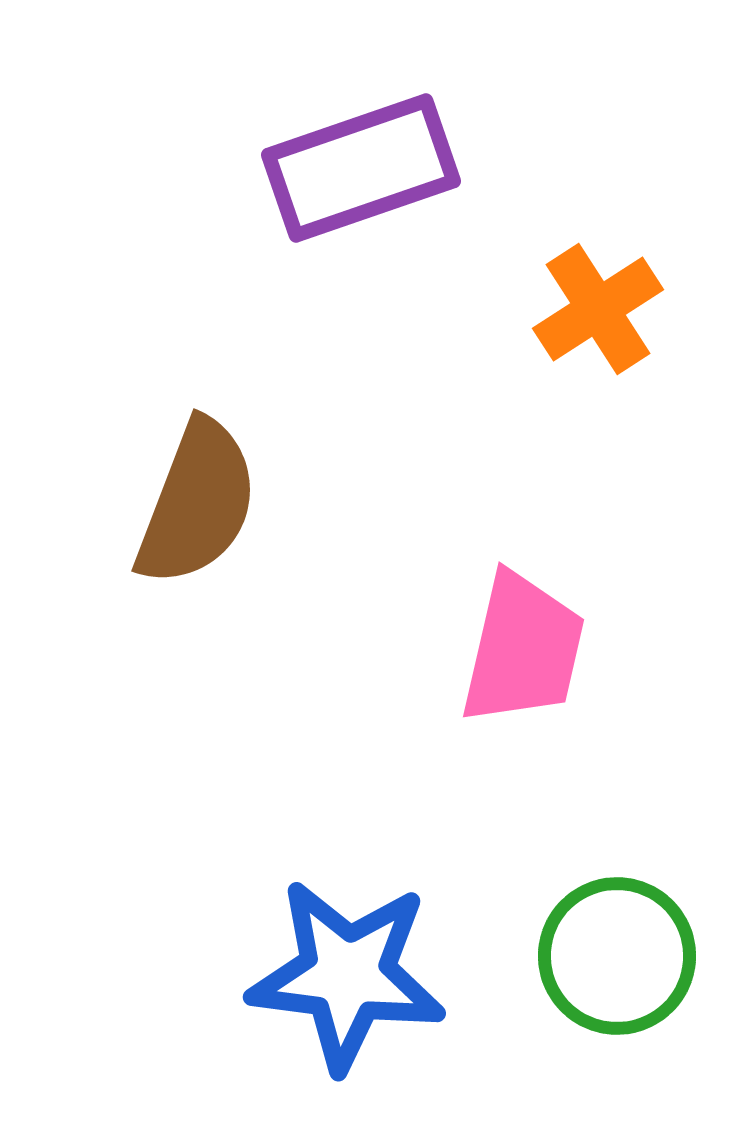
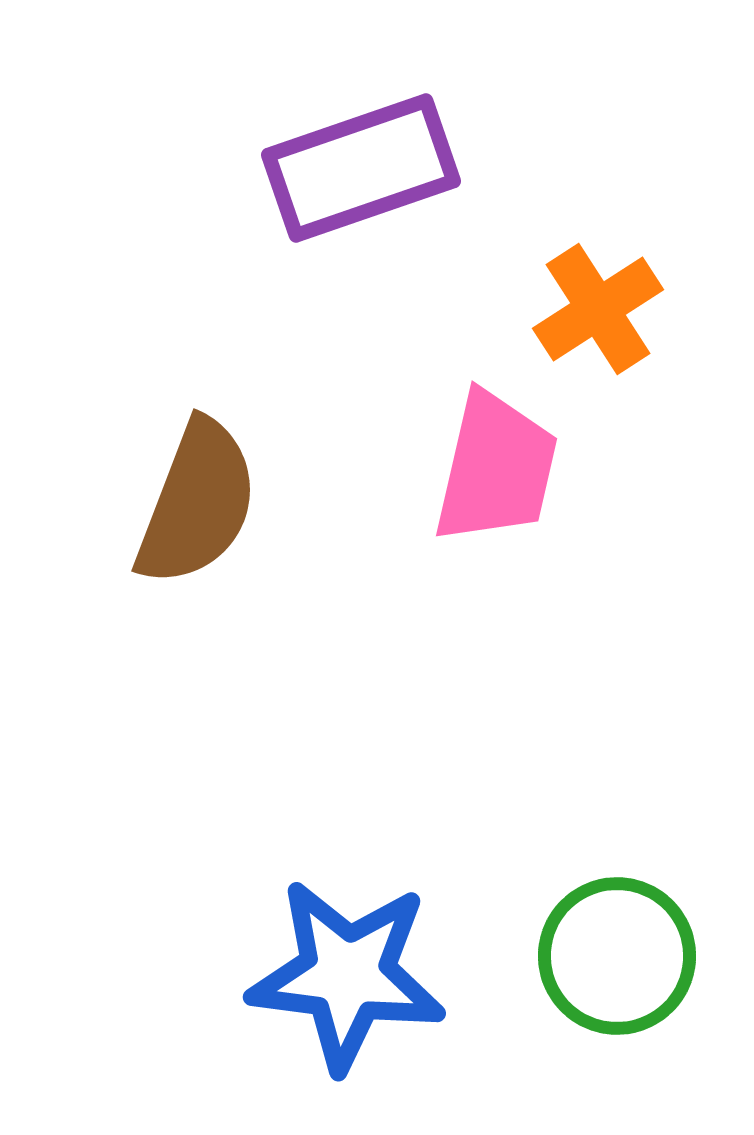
pink trapezoid: moved 27 px left, 181 px up
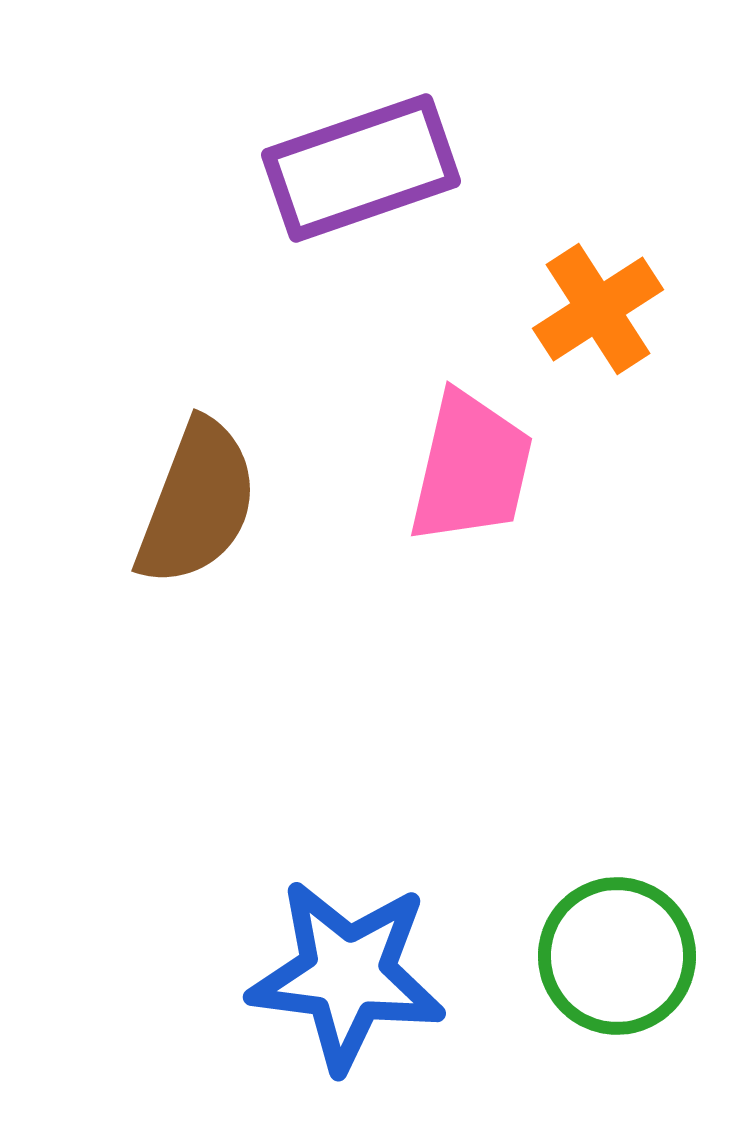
pink trapezoid: moved 25 px left
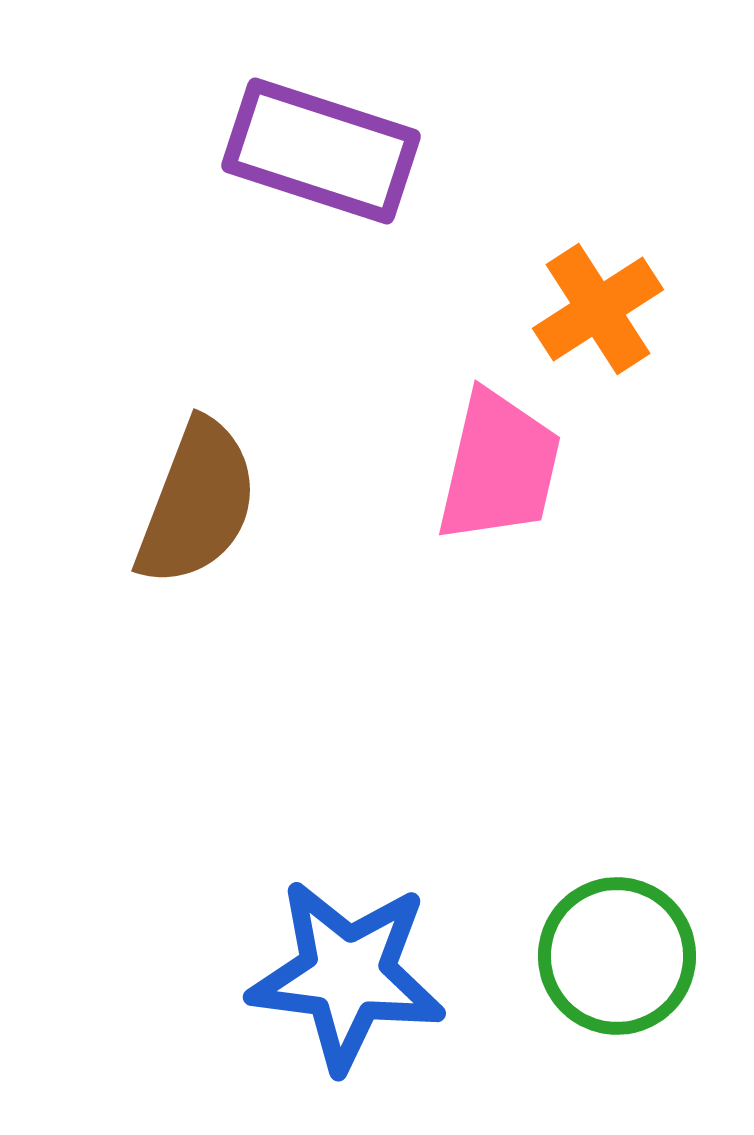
purple rectangle: moved 40 px left, 17 px up; rotated 37 degrees clockwise
pink trapezoid: moved 28 px right, 1 px up
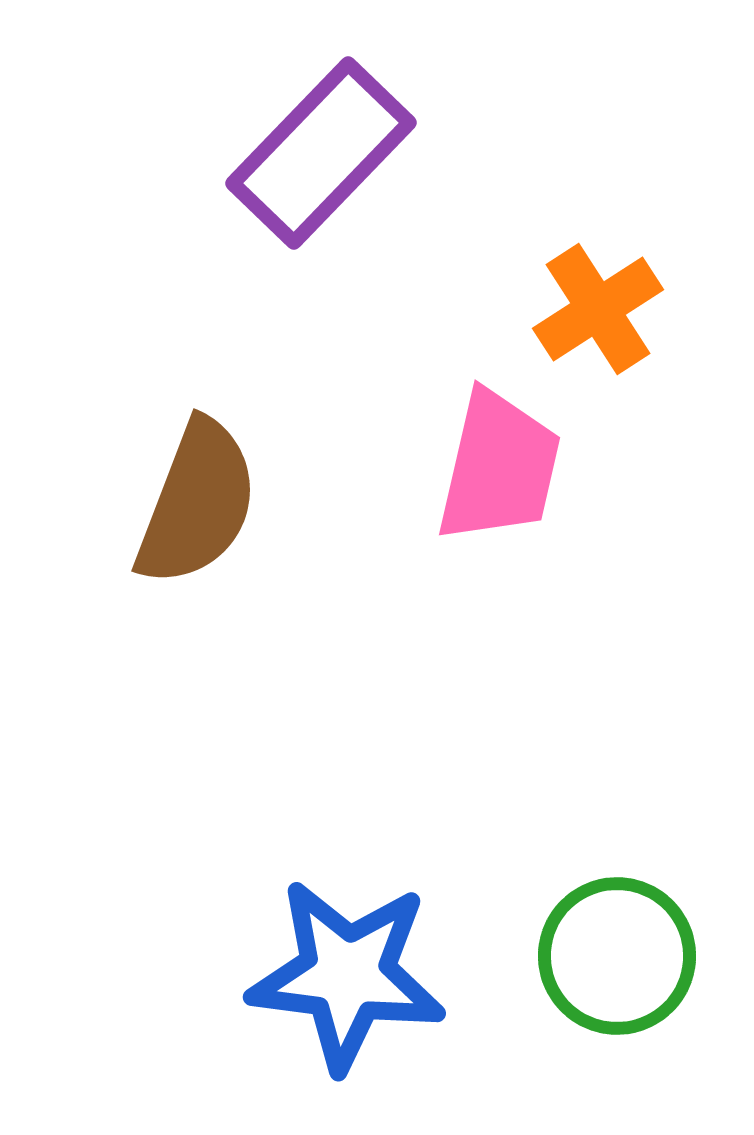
purple rectangle: moved 2 px down; rotated 64 degrees counterclockwise
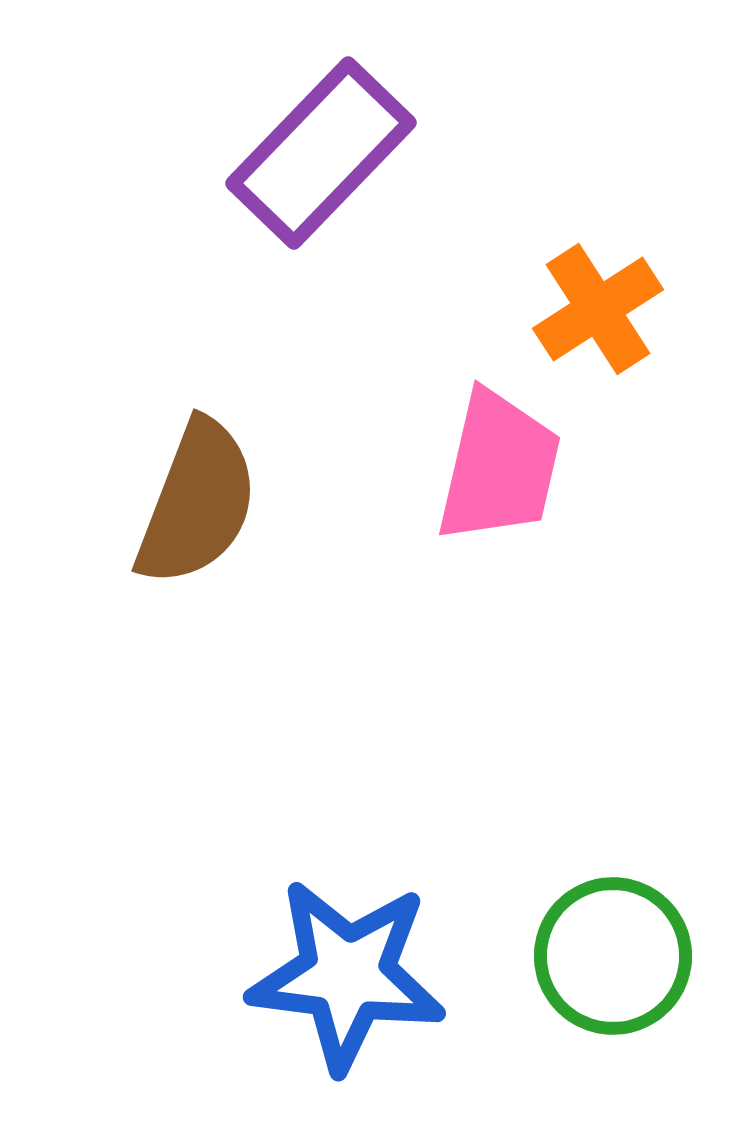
green circle: moved 4 px left
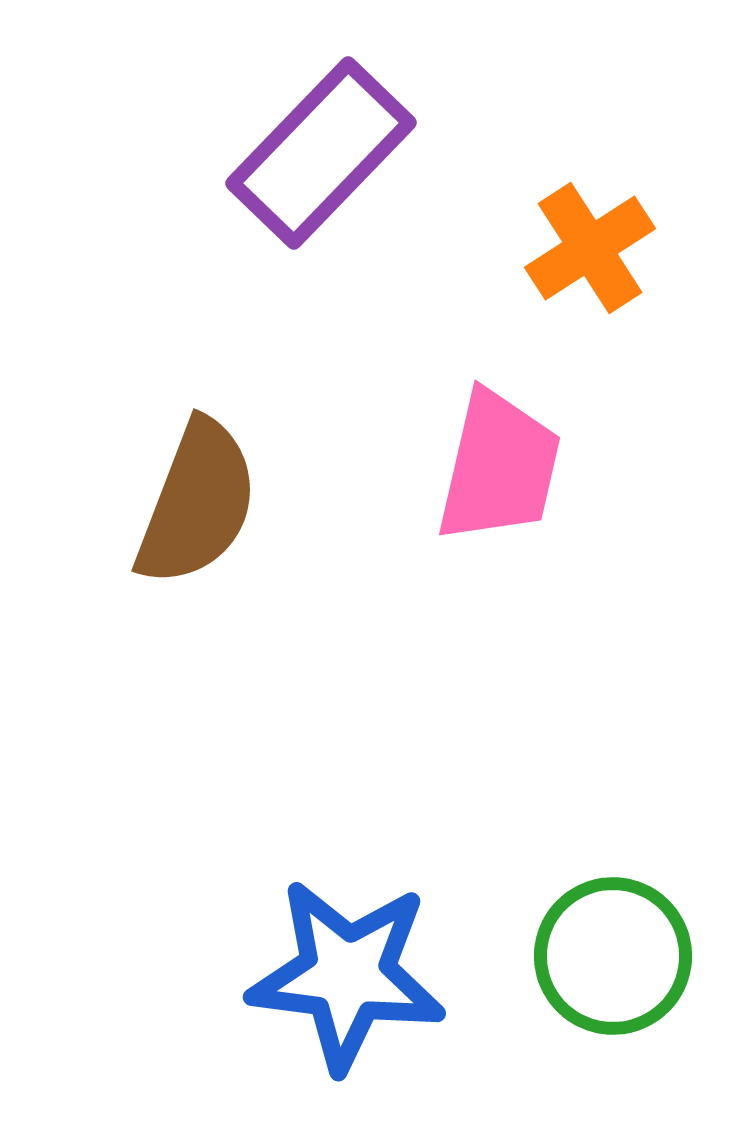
orange cross: moved 8 px left, 61 px up
